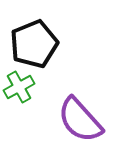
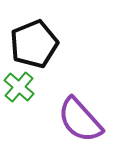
green cross: rotated 20 degrees counterclockwise
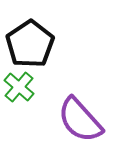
black pentagon: moved 4 px left; rotated 12 degrees counterclockwise
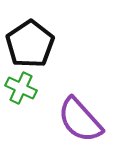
green cross: moved 2 px right, 1 px down; rotated 16 degrees counterclockwise
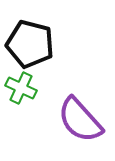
black pentagon: rotated 24 degrees counterclockwise
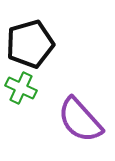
black pentagon: rotated 30 degrees counterclockwise
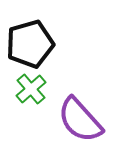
green cross: moved 10 px right, 1 px down; rotated 24 degrees clockwise
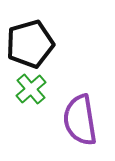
purple semicircle: rotated 33 degrees clockwise
